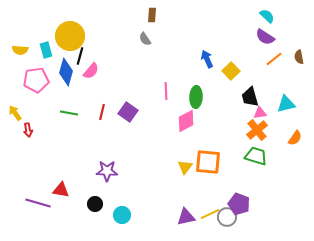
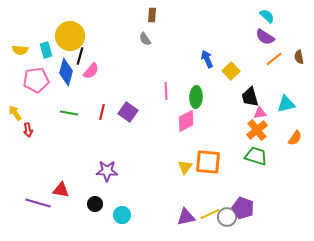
purple pentagon: moved 4 px right, 4 px down
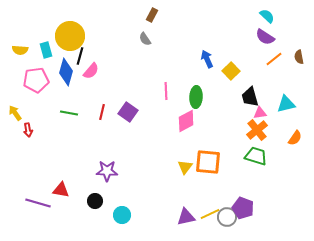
brown rectangle: rotated 24 degrees clockwise
black circle: moved 3 px up
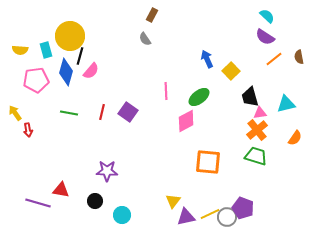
green ellipse: moved 3 px right; rotated 50 degrees clockwise
yellow triangle: moved 12 px left, 34 px down
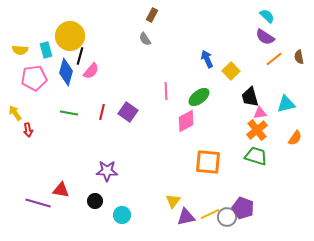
pink pentagon: moved 2 px left, 2 px up
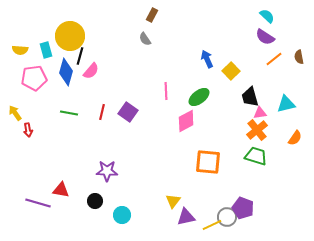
yellow line: moved 2 px right, 11 px down
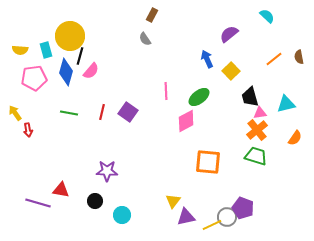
purple semicircle: moved 36 px left, 3 px up; rotated 108 degrees clockwise
